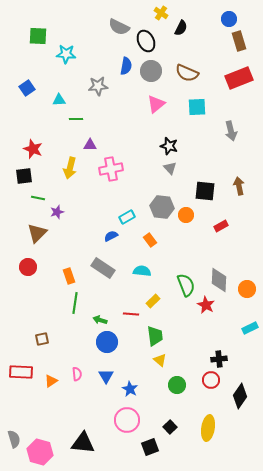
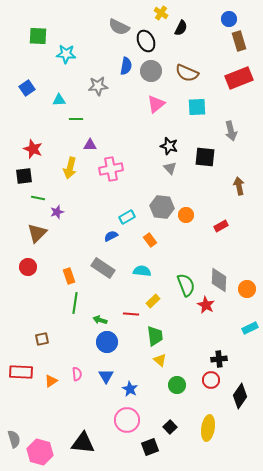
black square at (205, 191): moved 34 px up
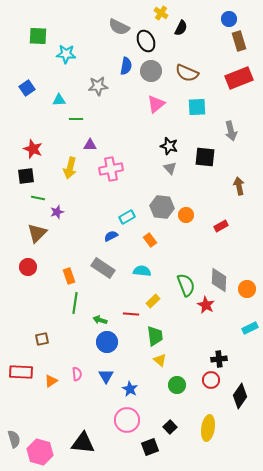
black square at (24, 176): moved 2 px right
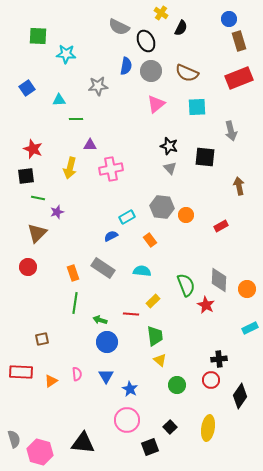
orange rectangle at (69, 276): moved 4 px right, 3 px up
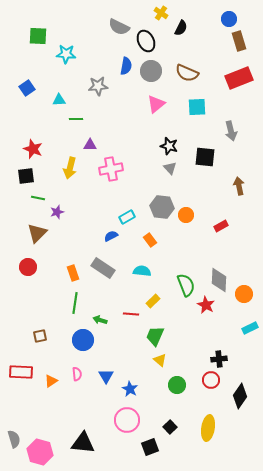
orange circle at (247, 289): moved 3 px left, 5 px down
green trapezoid at (155, 336): rotated 150 degrees counterclockwise
brown square at (42, 339): moved 2 px left, 3 px up
blue circle at (107, 342): moved 24 px left, 2 px up
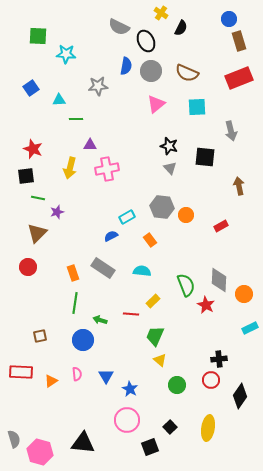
blue square at (27, 88): moved 4 px right
pink cross at (111, 169): moved 4 px left
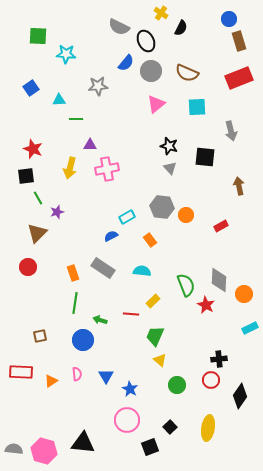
blue semicircle at (126, 66): moved 3 px up; rotated 30 degrees clockwise
green line at (38, 198): rotated 48 degrees clockwise
gray semicircle at (14, 439): moved 10 px down; rotated 66 degrees counterclockwise
pink hexagon at (40, 452): moved 4 px right, 1 px up
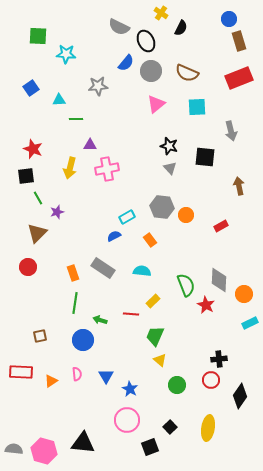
blue semicircle at (111, 236): moved 3 px right
cyan rectangle at (250, 328): moved 5 px up
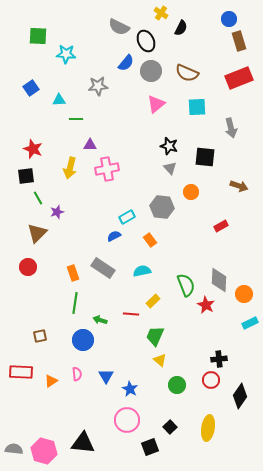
gray arrow at (231, 131): moved 3 px up
brown arrow at (239, 186): rotated 120 degrees clockwise
orange circle at (186, 215): moved 5 px right, 23 px up
cyan semicircle at (142, 271): rotated 18 degrees counterclockwise
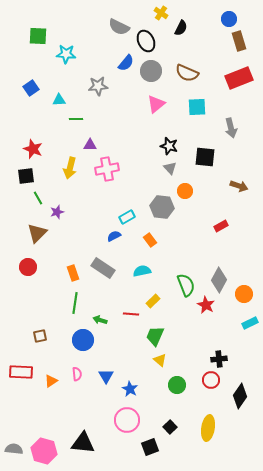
orange circle at (191, 192): moved 6 px left, 1 px up
gray diamond at (219, 280): rotated 25 degrees clockwise
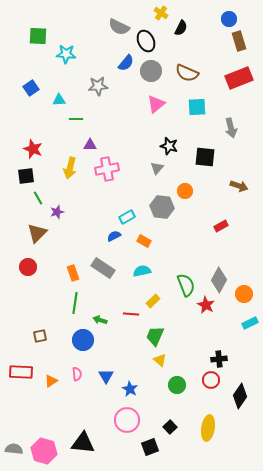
gray triangle at (170, 168): moved 13 px left; rotated 24 degrees clockwise
orange rectangle at (150, 240): moved 6 px left, 1 px down; rotated 24 degrees counterclockwise
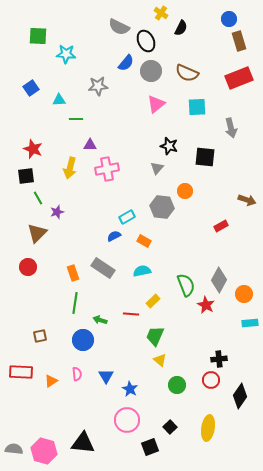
brown arrow at (239, 186): moved 8 px right, 14 px down
cyan rectangle at (250, 323): rotated 21 degrees clockwise
